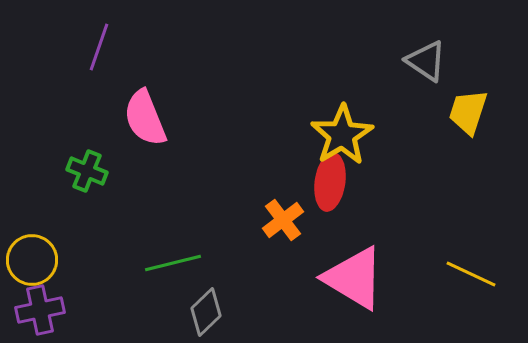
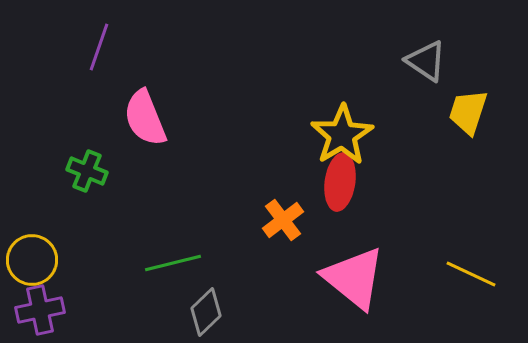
red ellipse: moved 10 px right
pink triangle: rotated 8 degrees clockwise
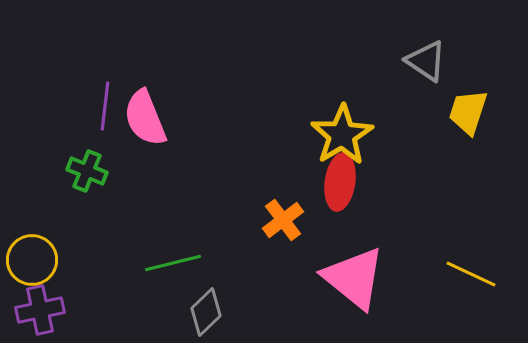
purple line: moved 6 px right, 59 px down; rotated 12 degrees counterclockwise
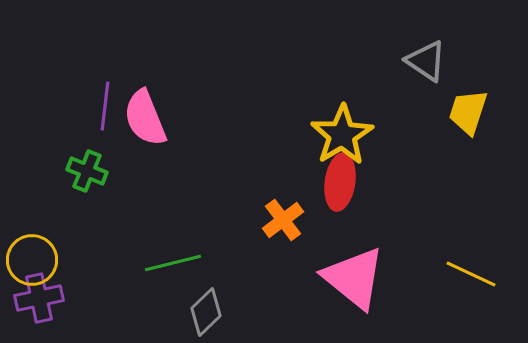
purple cross: moved 1 px left, 12 px up
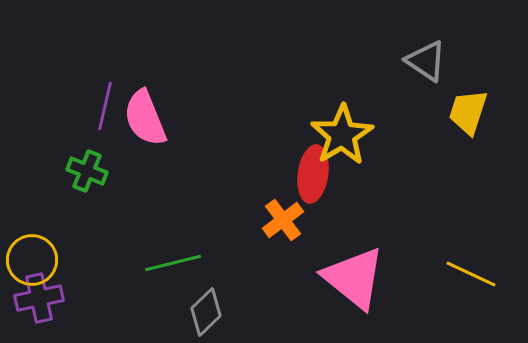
purple line: rotated 6 degrees clockwise
red ellipse: moved 27 px left, 8 px up
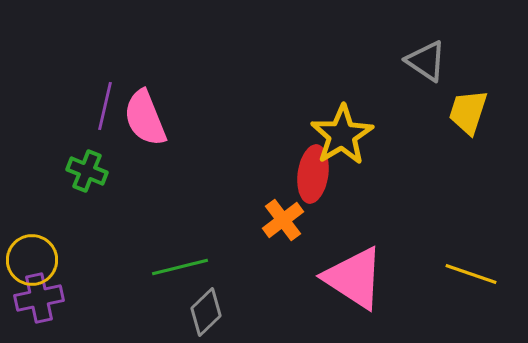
green line: moved 7 px right, 4 px down
yellow line: rotated 6 degrees counterclockwise
pink triangle: rotated 6 degrees counterclockwise
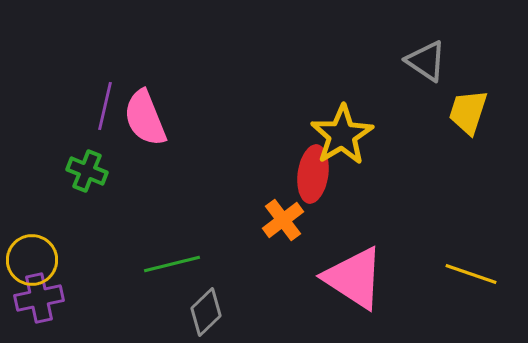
green line: moved 8 px left, 3 px up
